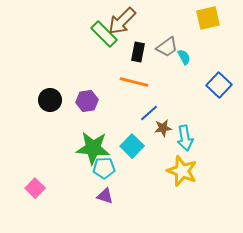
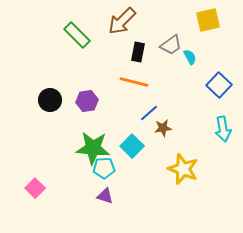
yellow square: moved 2 px down
green rectangle: moved 27 px left, 1 px down
gray trapezoid: moved 4 px right, 2 px up
cyan semicircle: moved 6 px right
cyan arrow: moved 38 px right, 9 px up
yellow star: moved 1 px right, 2 px up
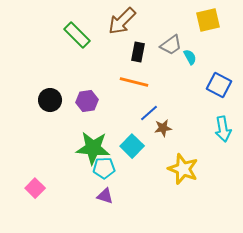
blue square: rotated 15 degrees counterclockwise
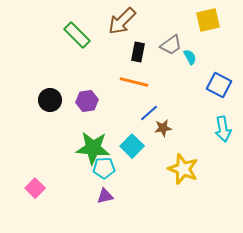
purple triangle: rotated 30 degrees counterclockwise
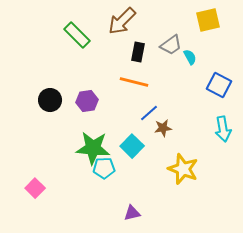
purple triangle: moved 27 px right, 17 px down
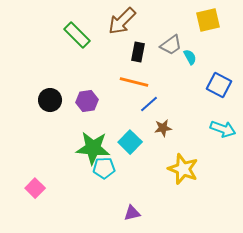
blue line: moved 9 px up
cyan arrow: rotated 60 degrees counterclockwise
cyan square: moved 2 px left, 4 px up
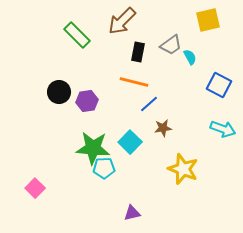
black circle: moved 9 px right, 8 px up
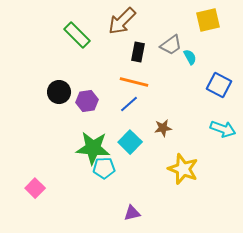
blue line: moved 20 px left
